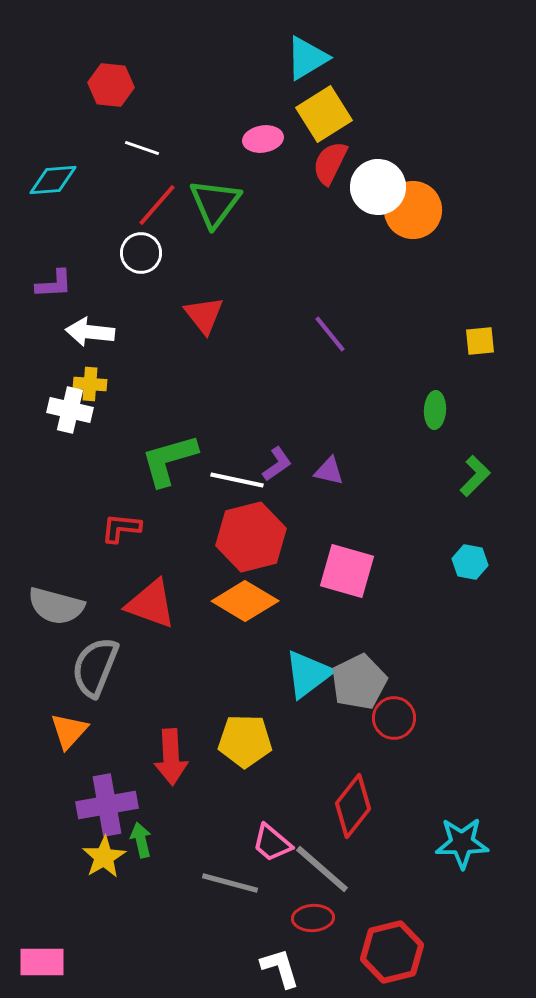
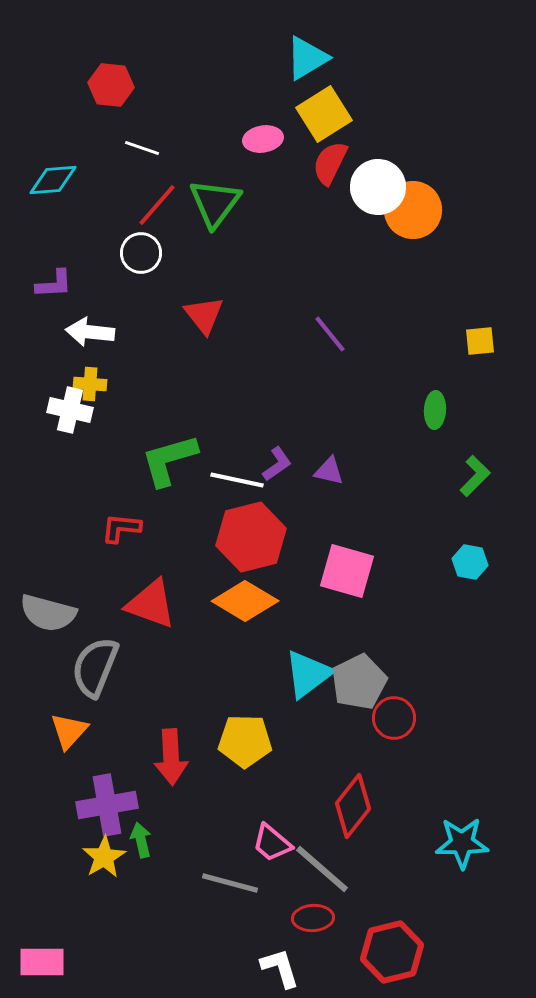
gray semicircle at (56, 606): moved 8 px left, 7 px down
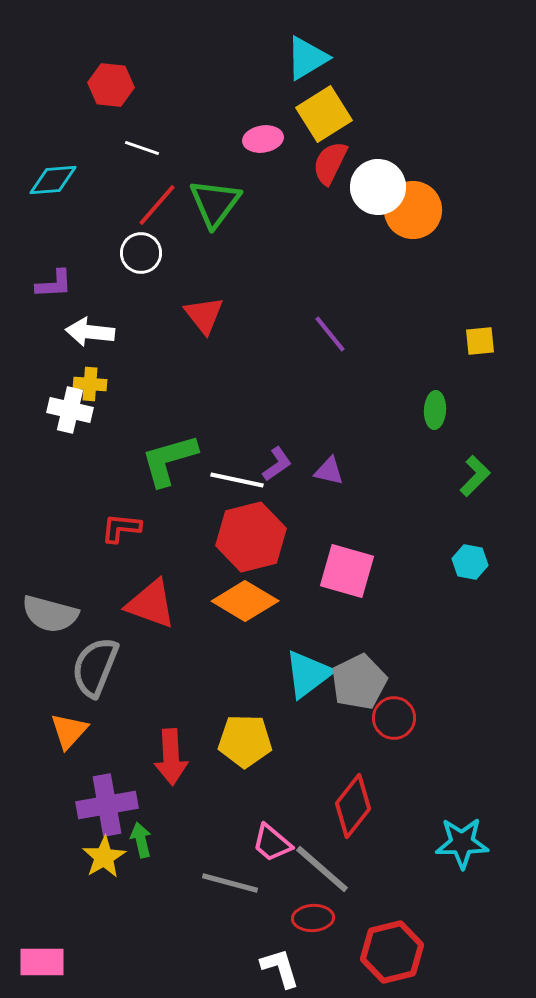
gray semicircle at (48, 613): moved 2 px right, 1 px down
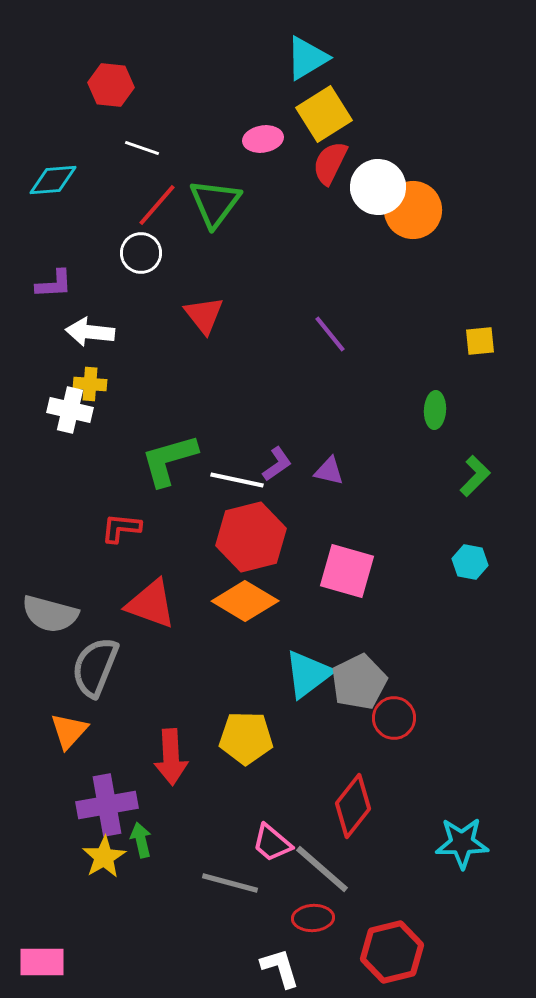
yellow pentagon at (245, 741): moved 1 px right, 3 px up
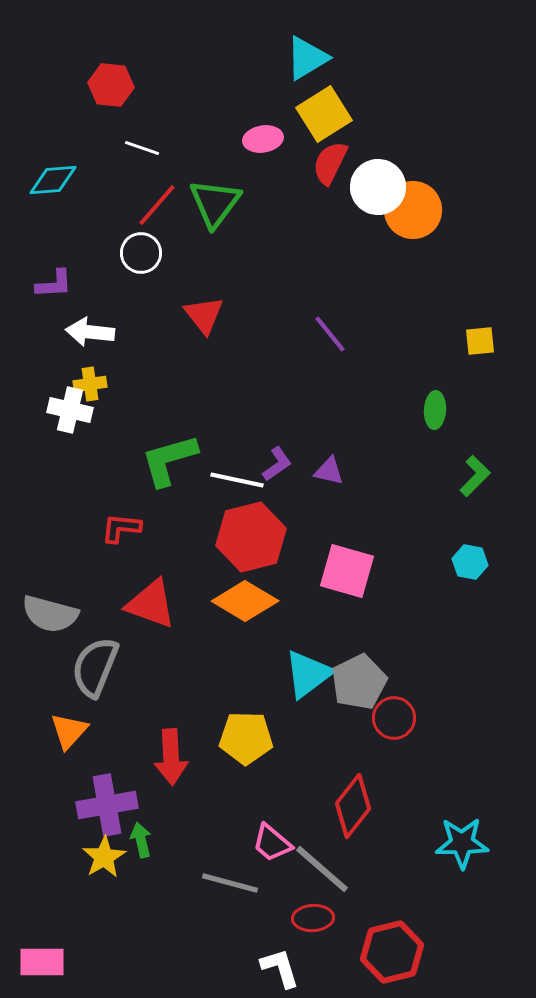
yellow cross at (90, 384): rotated 12 degrees counterclockwise
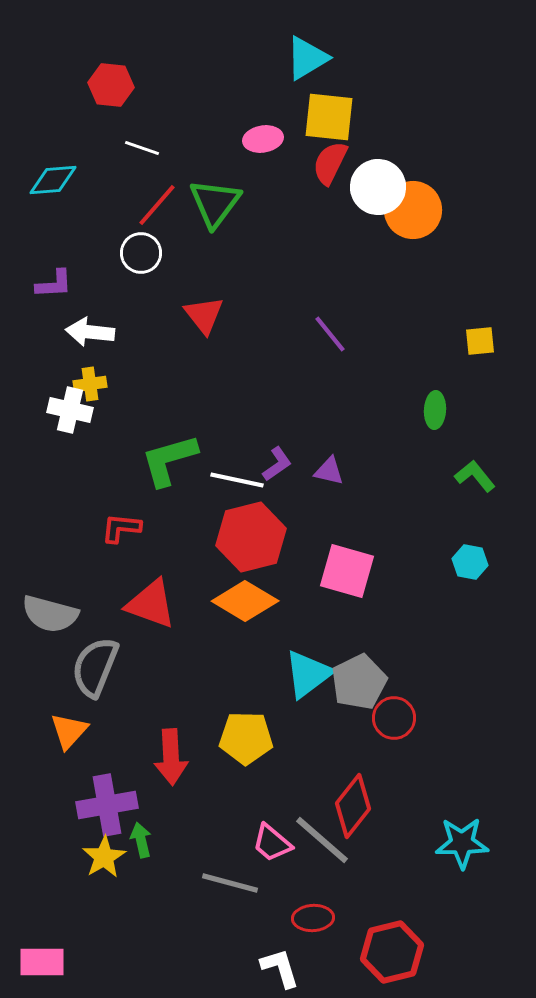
yellow square at (324, 114): moved 5 px right, 3 px down; rotated 38 degrees clockwise
green L-shape at (475, 476): rotated 84 degrees counterclockwise
gray line at (322, 869): moved 29 px up
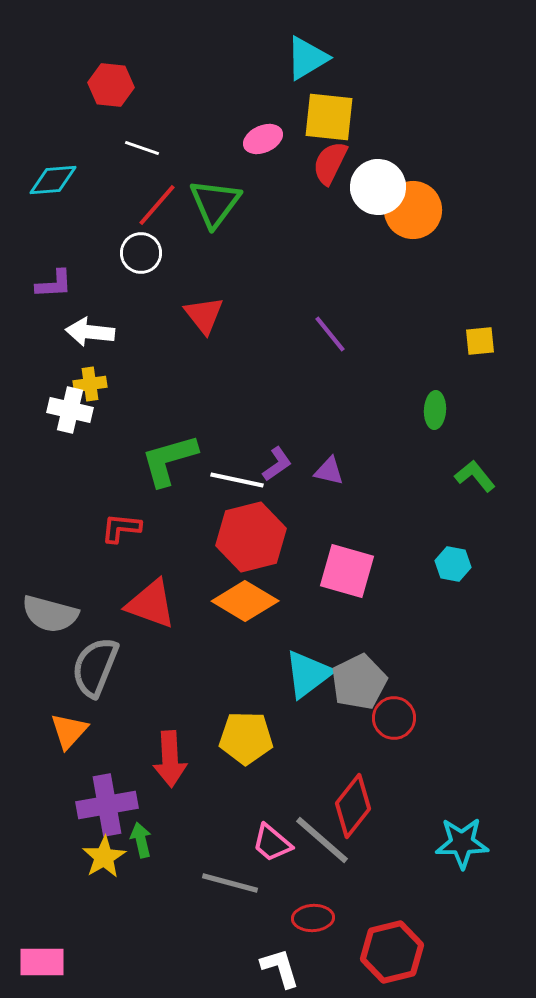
pink ellipse at (263, 139): rotated 15 degrees counterclockwise
cyan hexagon at (470, 562): moved 17 px left, 2 px down
red arrow at (171, 757): moved 1 px left, 2 px down
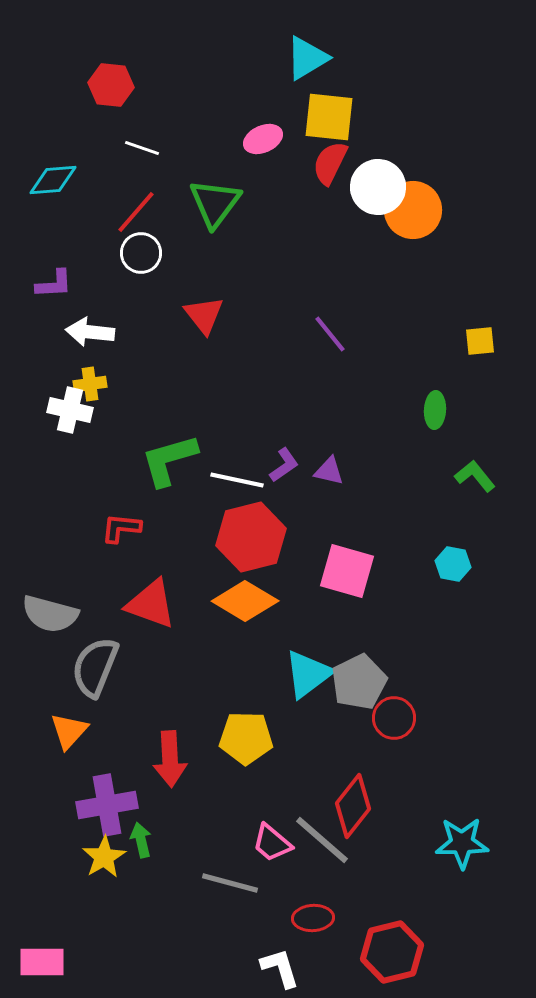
red line at (157, 205): moved 21 px left, 7 px down
purple L-shape at (277, 464): moved 7 px right, 1 px down
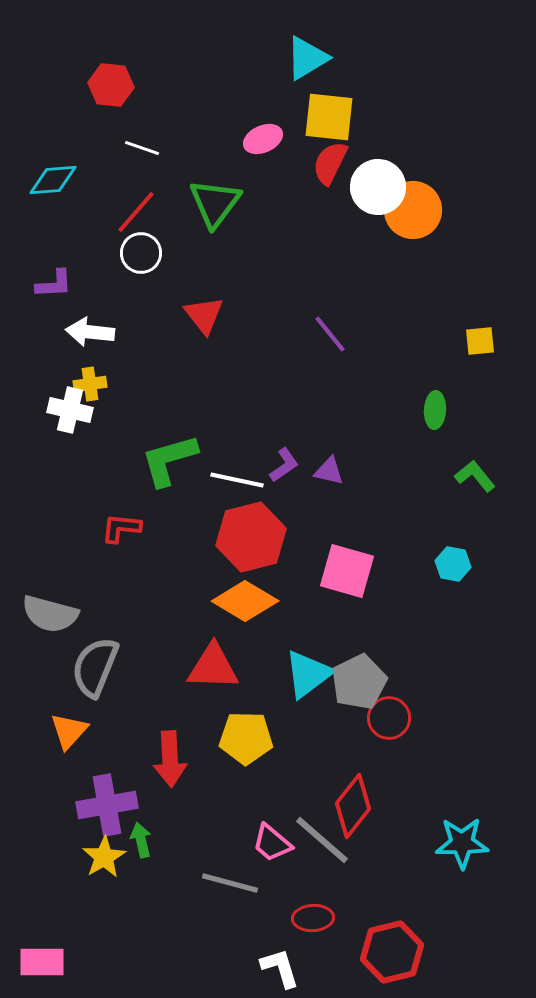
red triangle at (151, 604): moved 62 px right, 63 px down; rotated 18 degrees counterclockwise
red circle at (394, 718): moved 5 px left
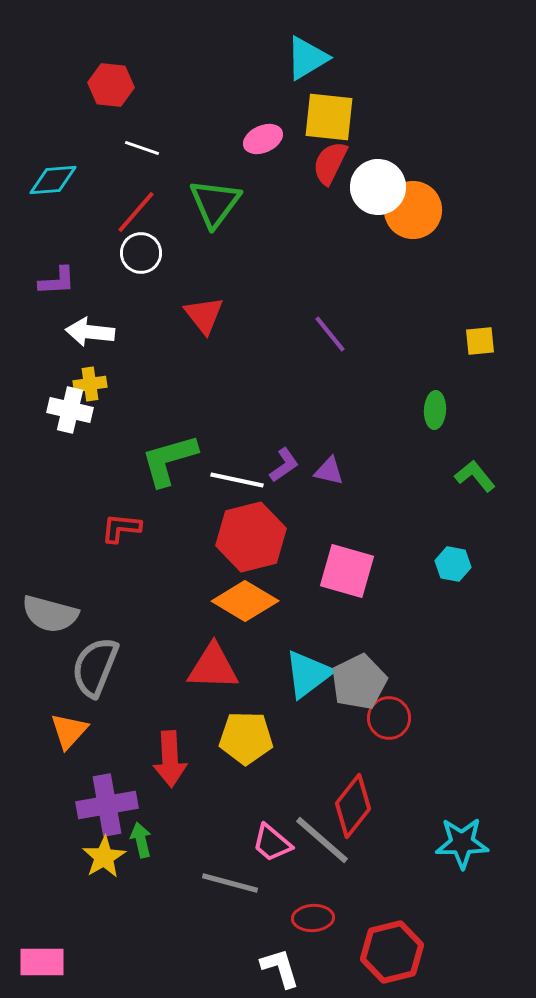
purple L-shape at (54, 284): moved 3 px right, 3 px up
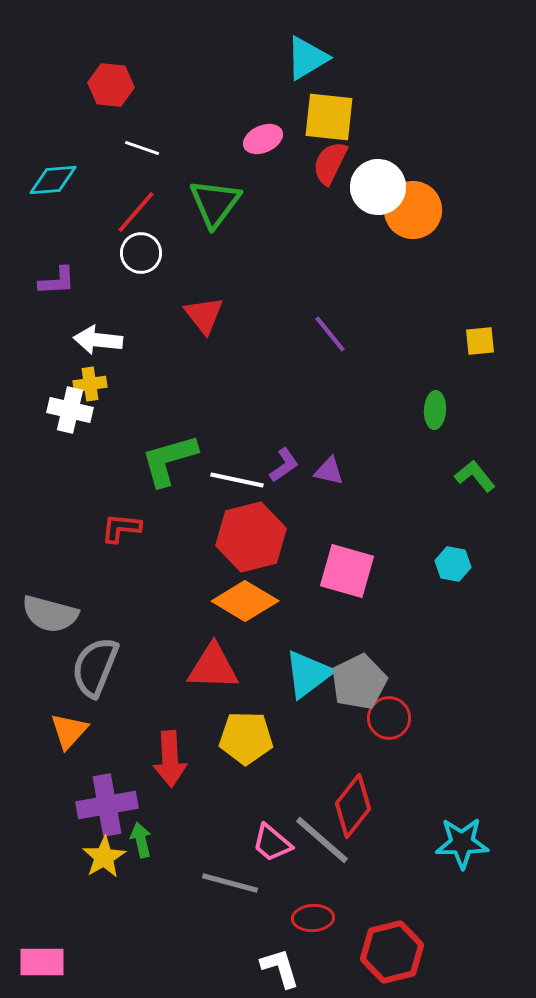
white arrow at (90, 332): moved 8 px right, 8 px down
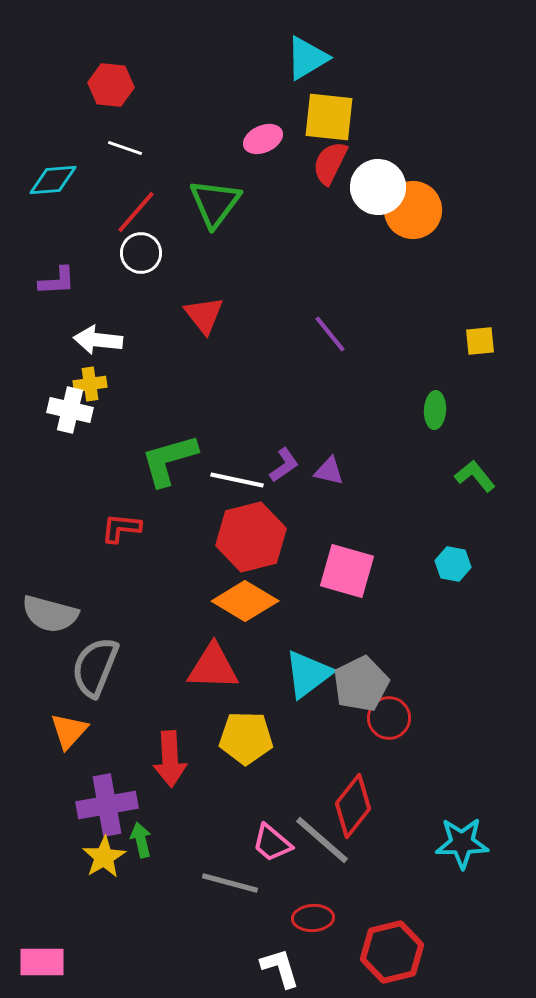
white line at (142, 148): moved 17 px left
gray pentagon at (359, 682): moved 2 px right, 2 px down
